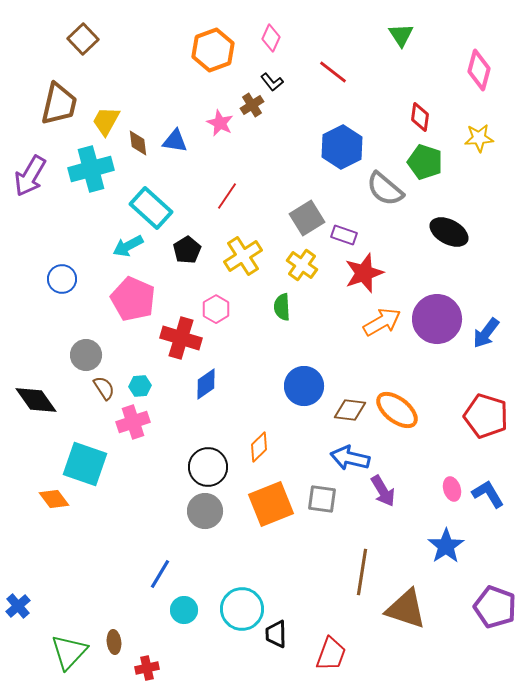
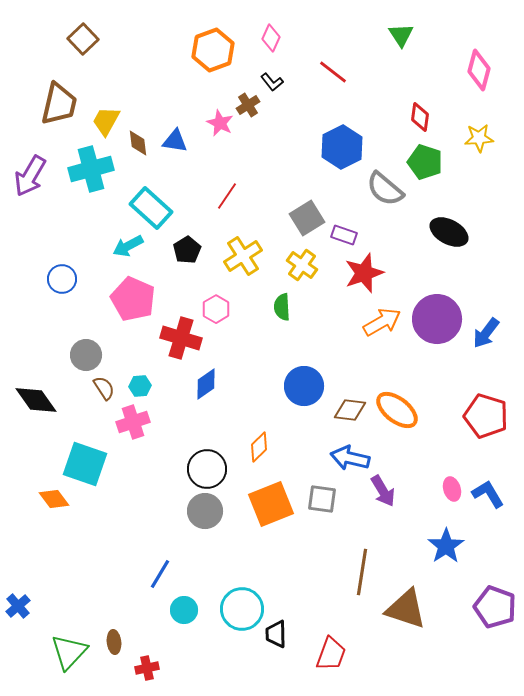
brown cross at (252, 105): moved 4 px left
black circle at (208, 467): moved 1 px left, 2 px down
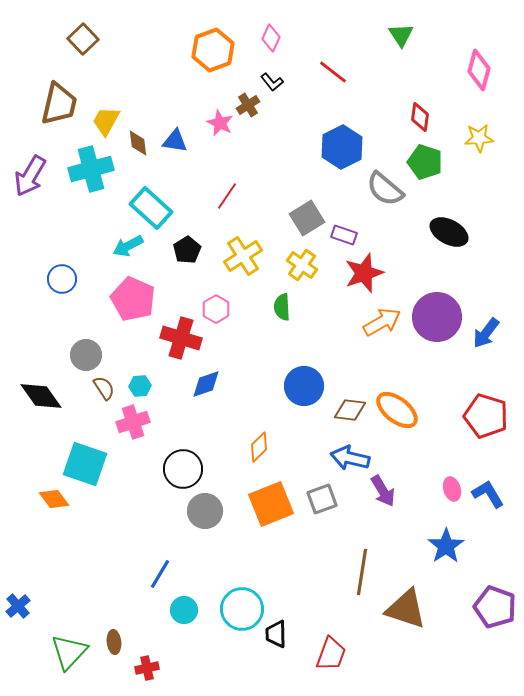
purple circle at (437, 319): moved 2 px up
blue diamond at (206, 384): rotated 16 degrees clockwise
black diamond at (36, 400): moved 5 px right, 4 px up
black circle at (207, 469): moved 24 px left
gray square at (322, 499): rotated 28 degrees counterclockwise
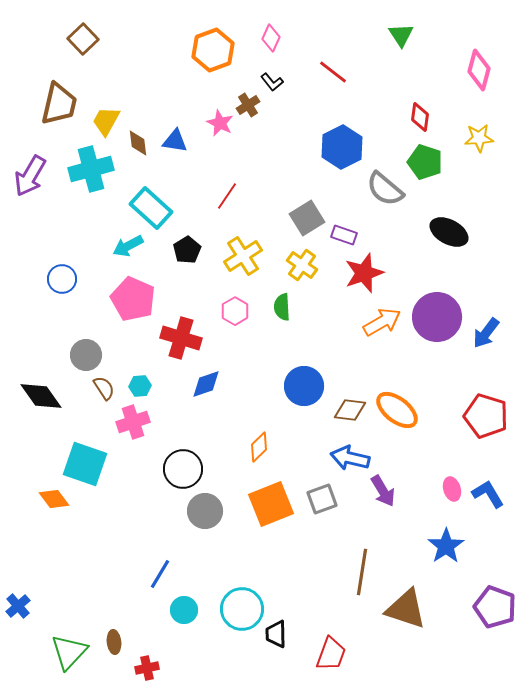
pink hexagon at (216, 309): moved 19 px right, 2 px down
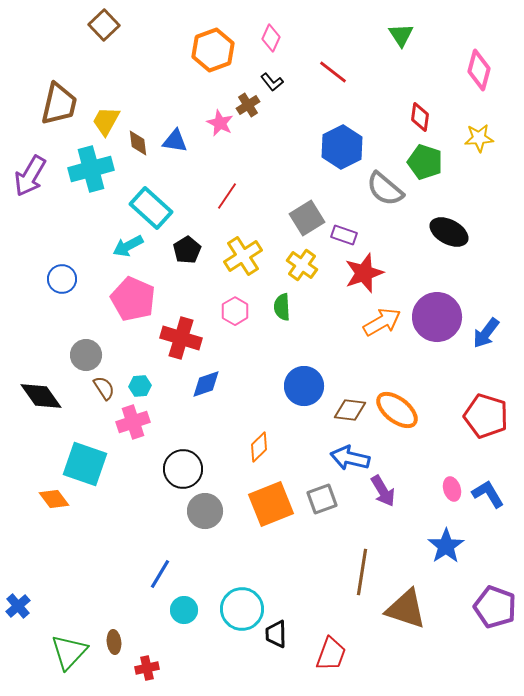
brown square at (83, 39): moved 21 px right, 14 px up
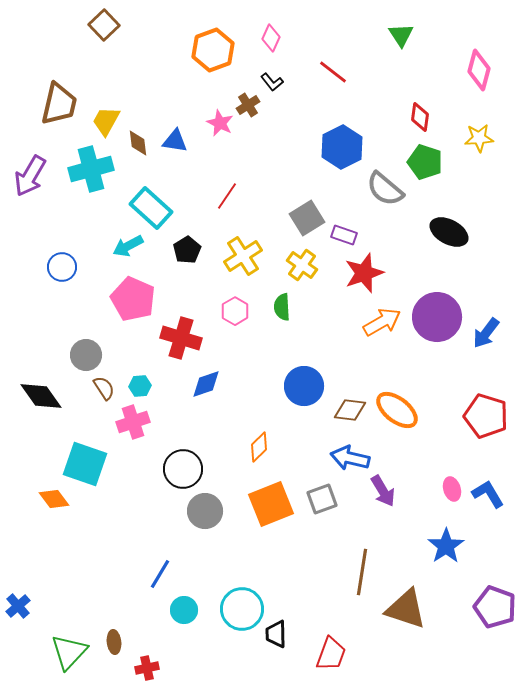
blue circle at (62, 279): moved 12 px up
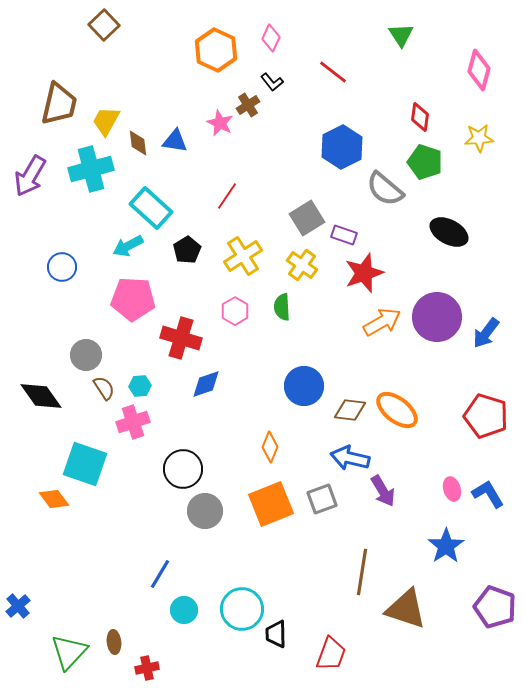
orange hexagon at (213, 50): moved 3 px right; rotated 15 degrees counterclockwise
pink pentagon at (133, 299): rotated 21 degrees counterclockwise
orange diamond at (259, 447): moved 11 px right; rotated 24 degrees counterclockwise
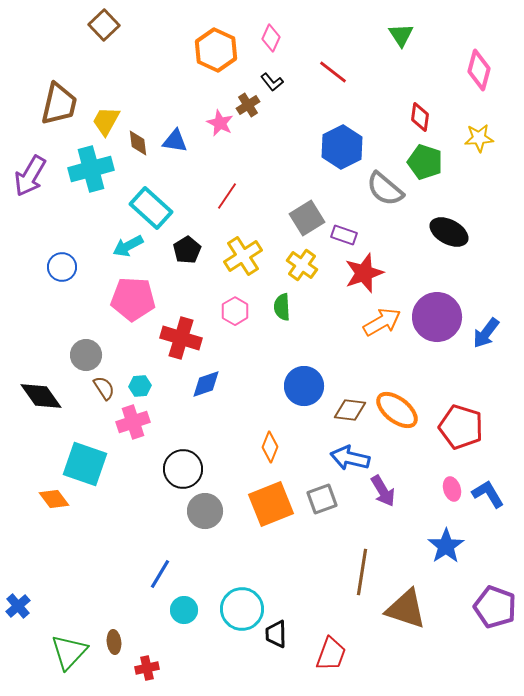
red pentagon at (486, 416): moved 25 px left, 11 px down
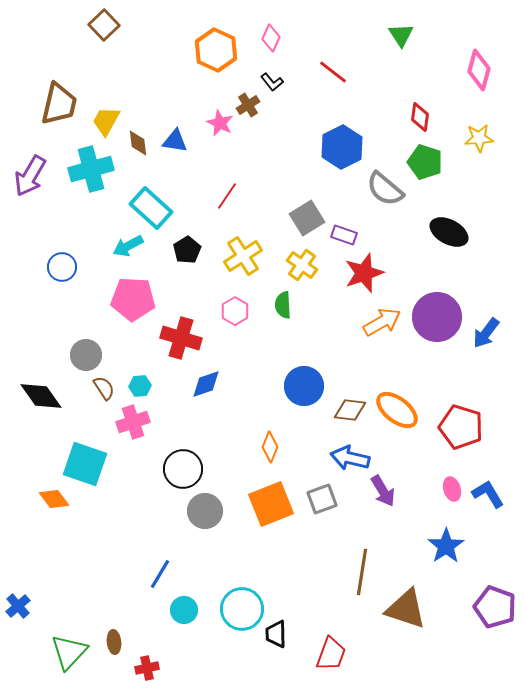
green semicircle at (282, 307): moved 1 px right, 2 px up
